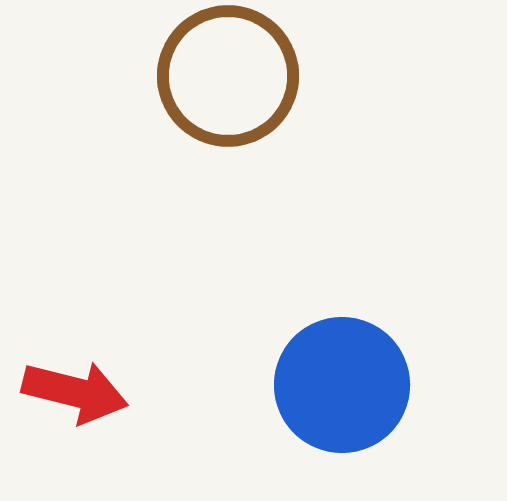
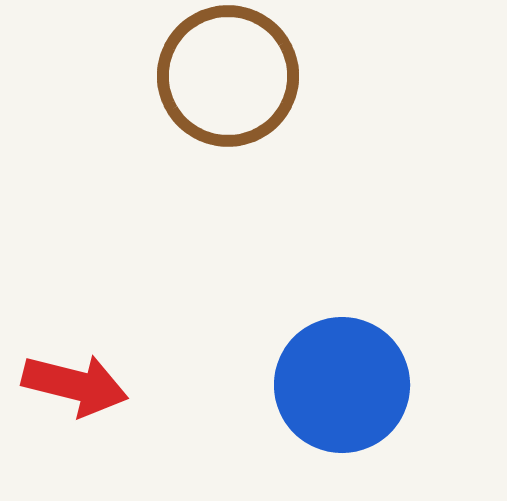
red arrow: moved 7 px up
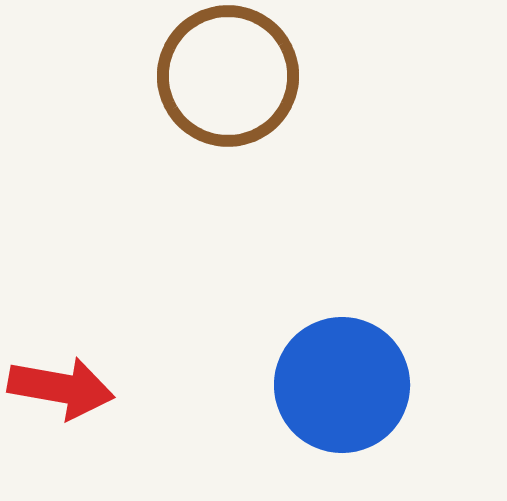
red arrow: moved 14 px left, 3 px down; rotated 4 degrees counterclockwise
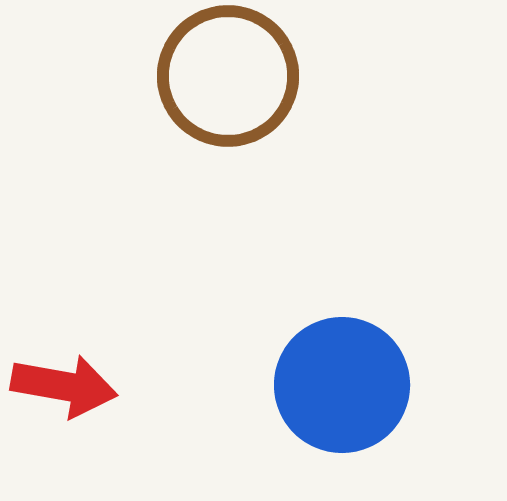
red arrow: moved 3 px right, 2 px up
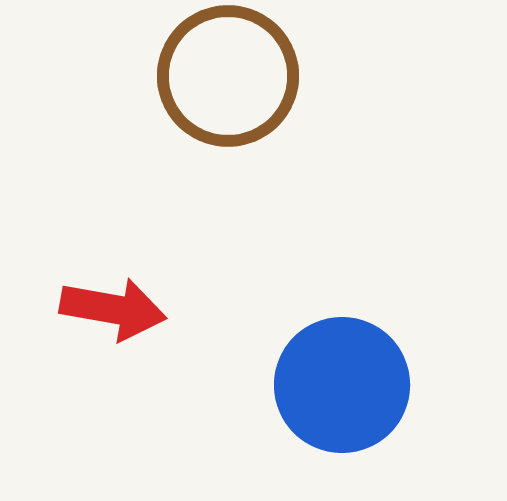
red arrow: moved 49 px right, 77 px up
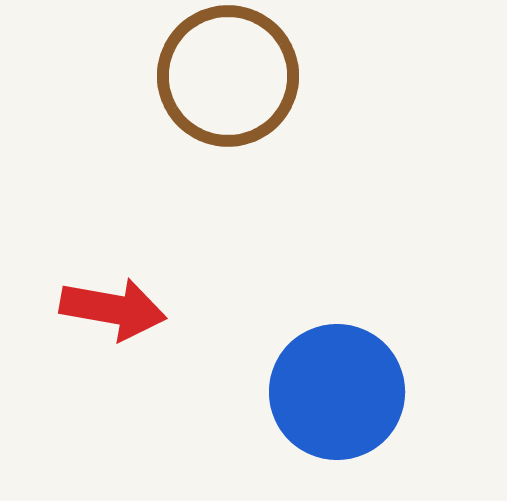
blue circle: moved 5 px left, 7 px down
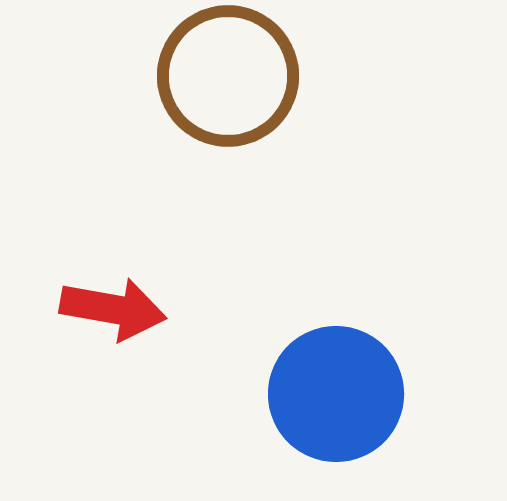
blue circle: moved 1 px left, 2 px down
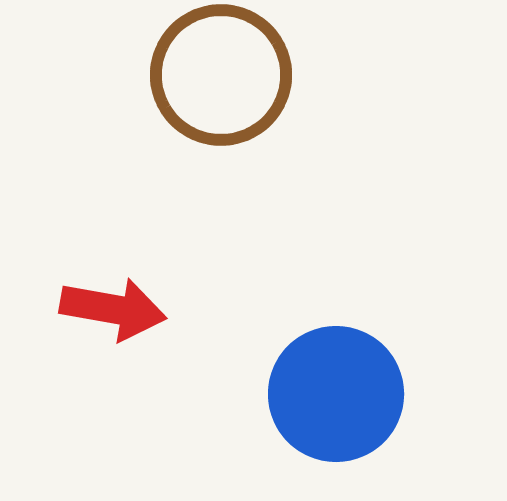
brown circle: moved 7 px left, 1 px up
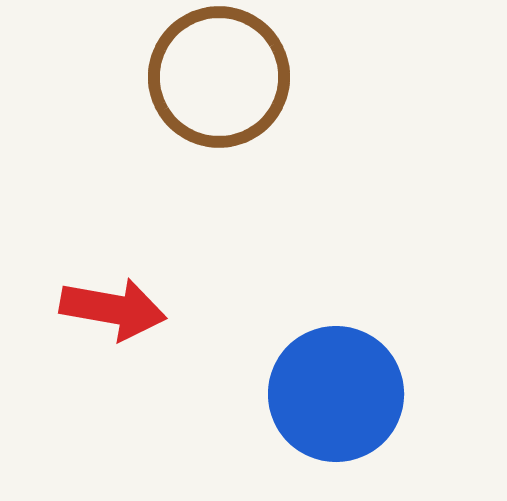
brown circle: moved 2 px left, 2 px down
